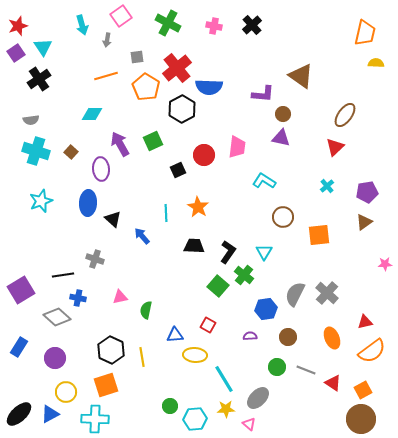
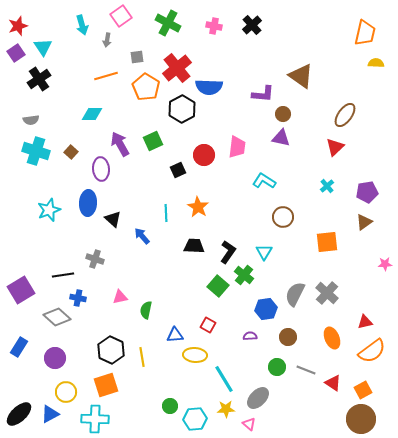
cyan star at (41, 201): moved 8 px right, 9 px down
orange square at (319, 235): moved 8 px right, 7 px down
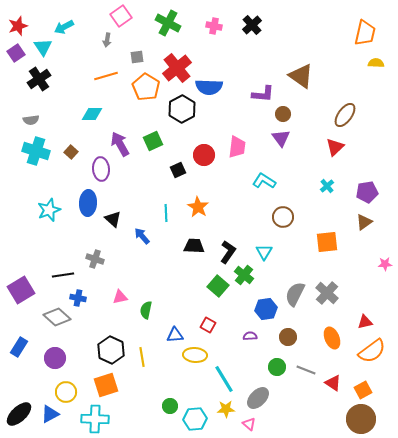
cyan arrow at (82, 25): moved 18 px left, 2 px down; rotated 78 degrees clockwise
purple triangle at (281, 138): rotated 42 degrees clockwise
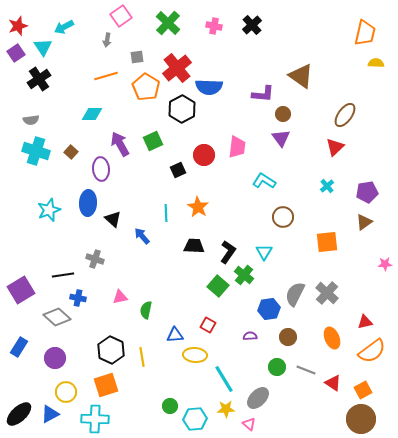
green cross at (168, 23): rotated 15 degrees clockwise
blue hexagon at (266, 309): moved 3 px right
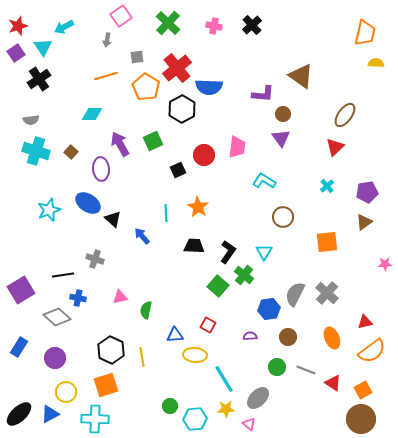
blue ellipse at (88, 203): rotated 60 degrees counterclockwise
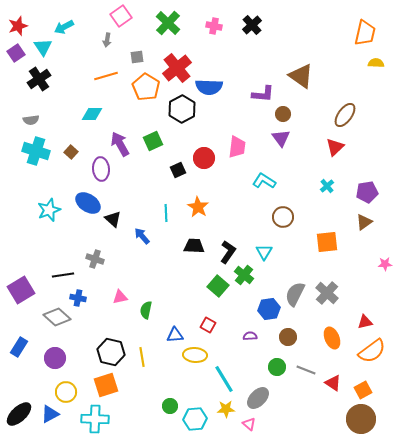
red circle at (204, 155): moved 3 px down
black hexagon at (111, 350): moved 2 px down; rotated 12 degrees counterclockwise
